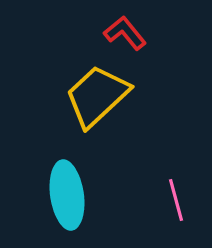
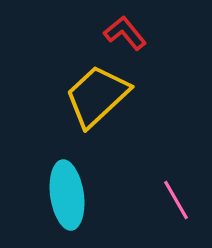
pink line: rotated 15 degrees counterclockwise
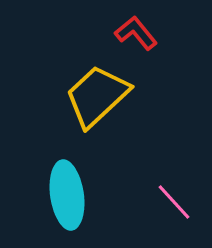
red L-shape: moved 11 px right
pink line: moved 2 px left, 2 px down; rotated 12 degrees counterclockwise
